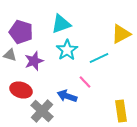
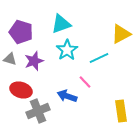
gray triangle: moved 4 px down
gray cross: moved 4 px left; rotated 25 degrees clockwise
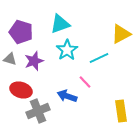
cyan triangle: moved 1 px left
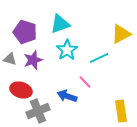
purple pentagon: moved 4 px right
purple star: moved 1 px left, 1 px up
